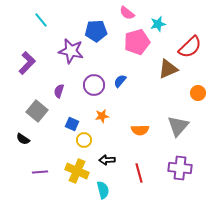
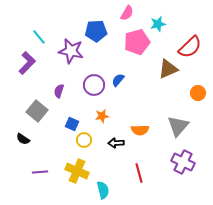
pink semicircle: rotated 98 degrees counterclockwise
cyan line: moved 2 px left, 17 px down
blue semicircle: moved 2 px left, 1 px up
black arrow: moved 9 px right, 17 px up
purple cross: moved 3 px right, 6 px up; rotated 20 degrees clockwise
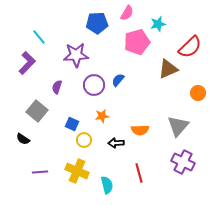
blue pentagon: moved 1 px right, 8 px up
purple star: moved 5 px right, 4 px down; rotated 15 degrees counterclockwise
purple semicircle: moved 2 px left, 4 px up
cyan semicircle: moved 4 px right, 5 px up
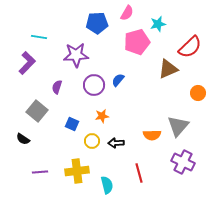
cyan line: rotated 42 degrees counterclockwise
orange semicircle: moved 12 px right, 5 px down
yellow circle: moved 8 px right, 1 px down
yellow cross: rotated 30 degrees counterclockwise
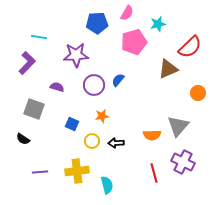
pink pentagon: moved 3 px left
purple semicircle: rotated 88 degrees clockwise
gray square: moved 3 px left, 2 px up; rotated 20 degrees counterclockwise
red line: moved 15 px right
